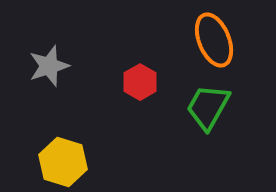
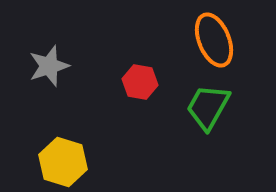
red hexagon: rotated 20 degrees counterclockwise
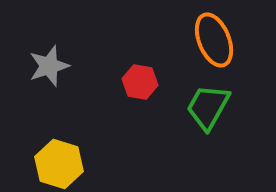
yellow hexagon: moved 4 px left, 2 px down
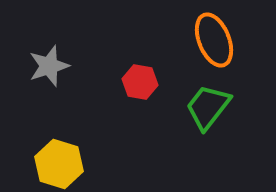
green trapezoid: rotated 9 degrees clockwise
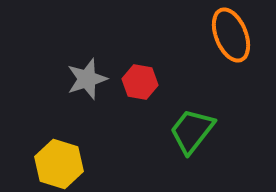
orange ellipse: moved 17 px right, 5 px up
gray star: moved 38 px right, 13 px down
green trapezoid: moved 16 px left, 24 px down
